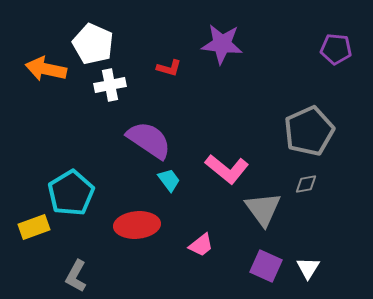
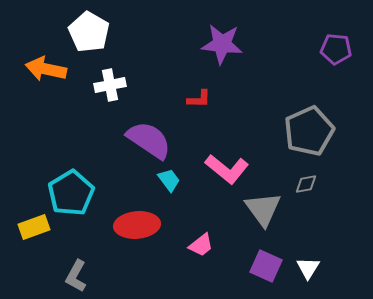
white pentagon: moved 4 px left, 12 px up; rotated 6 degrees clockwise
red L-shape: moved 30 px right, 31 px down; rotated 15 degrees counterclockwise
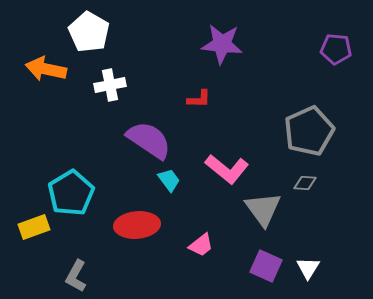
gray diamond: moved 1 px left, 1 px up; rotated 15 degrees clockwise
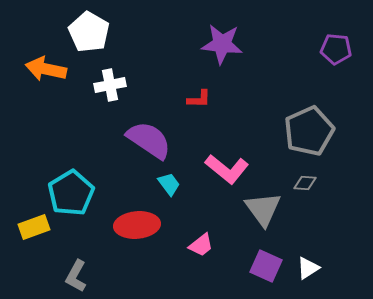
cyan trapezoid: moved 4 px down
white triangle: rotated 25 degrees clockwise
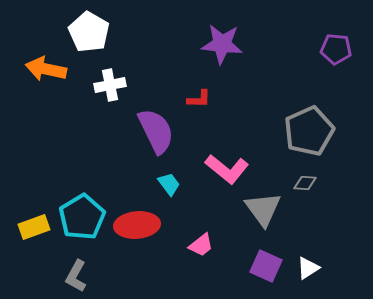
purple semicircle: moved 7 px right, 9 px up; rotated 30 degrees clockwise
cyan pentagon: moved 11 px right, 24 px down
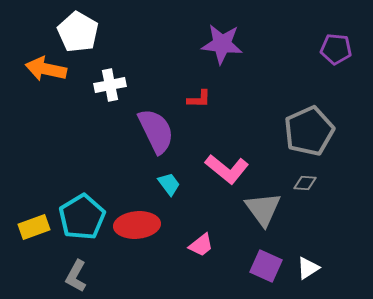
white pentagon: moved 11 px left
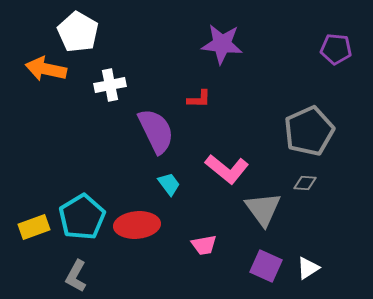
pink trapezoid: moved 3 px right; rotated 28 degrees clockwise
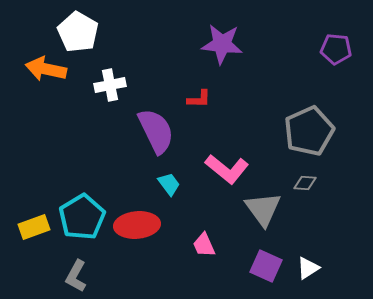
pink trapezoid: rotated 76 degrees clockwise
